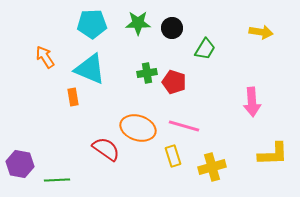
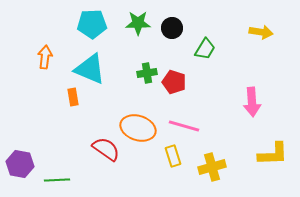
orange arrow: rotated 40 degrees clockwise
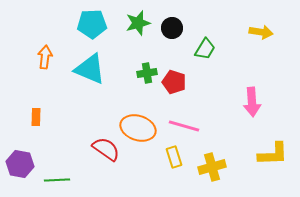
green star: rotated 15 degrees counterclockwise
orange rectangle: moved 37 px left, 20 px down; rotated 12 degrees clockwise
yellow rectangle: moved 1 px right, 1 px down
